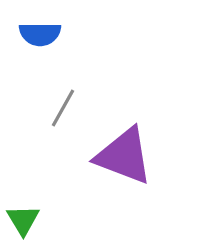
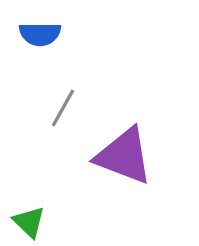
green triangle: moved 6 px right, 2 px down; rotated 15 degrees counterclockwise
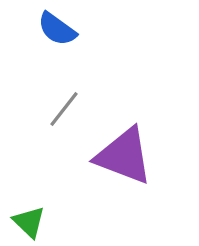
blue semicircle: moved 17 px right, 5 px up; rotated 36 degrees clockwise
gray line: moved 1 px right, 1 px down; rotated 9 degrees clockwise
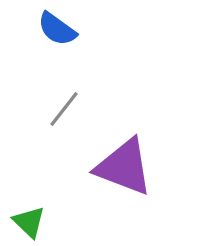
purple triangle: moved 11 px down
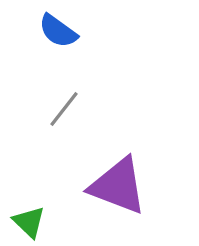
blue semicircle: moved 1 px right, 2 px down
purple triangle: moved 6 px left, 19 px down
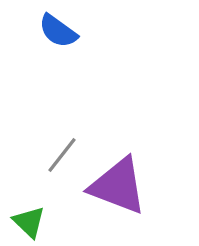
gray line: moved 2 px left, 46 px down
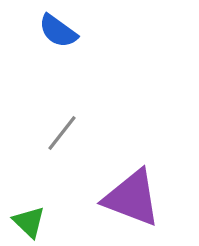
gray line: moved 22 px up
purple triangle: moved 14 px right, 12 px down
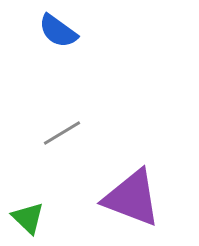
gray line: rotated 21 degrees clockwise
green triangle: moved 1 px left, 4 px up
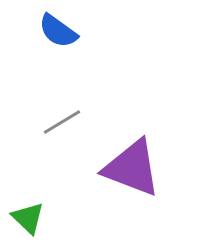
gray line: moved 11 px up
purple triangle: moved 30 px up
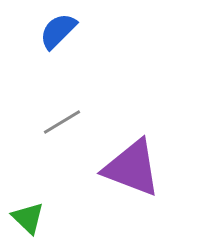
blue semicircle: rotated 99 degrees clockwise
